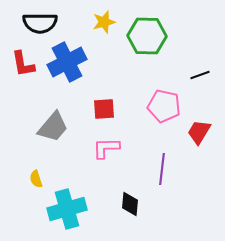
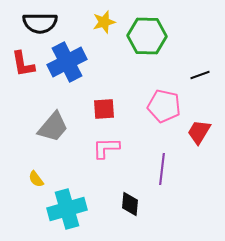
yellow semicircle: rotated 18 degrees counterclockwise
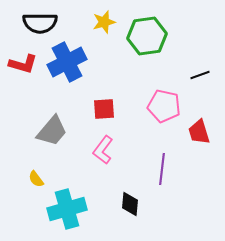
green hexagon: rotated 9 degrees counterclockwise
red L-shape: rotated 64 degrees counterclockwise
gray trapezoid: moved 1 px left, 4 px down
red trapezoid: rotated 48 degrees counterclockwise
pink L-shape: moved 3 px left, 2 px down; rotated 52 degrees counterclockwise
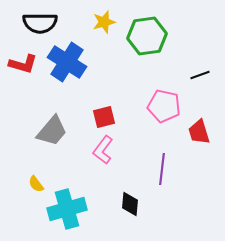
blue cross: rotated 30 degrees counterclockwise
red square: moved 8 px down; rotated 10 degrees counterclockwise
yellow semicircle: moved 5 px down
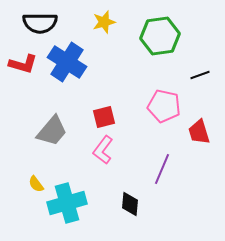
green hexagon: moved 13 px right
purple line: rotated 16 degrees clockwise
cyan cross: moved 6 px up
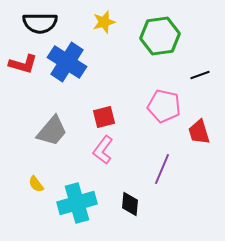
cyan cross: moved 10 px right
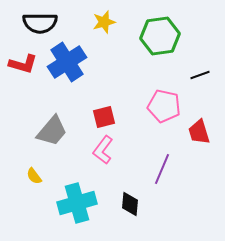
blue cross: rotated 24 degrees clockwise
yellow semicircle: moved 2 px left, 8 px up
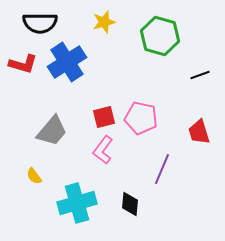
green hexagon: rotated 24 degrees clockwise
pink pentagon: moved 23 px left, 12 px down
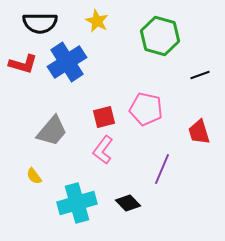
yellow star: moved 7 px left, 1 px up; rotated 30 degrees counterclockwise
pink pentagon: moved 5 px right, 9 px up
black diamond: moved 2 px left, 1 px up; rotated 50 degrees counterclockwise
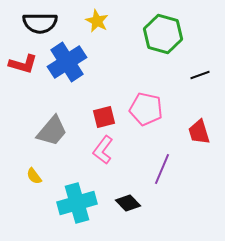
green hexagon: moved 3 px right, 2 px up
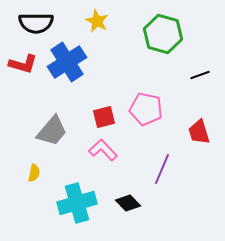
black semicircle: moved 4 px left
pink L-shape: rotated 100 degrees clockwise
yellow semicircle: moved 3 px up; rotated 132 degrees counterclockwise
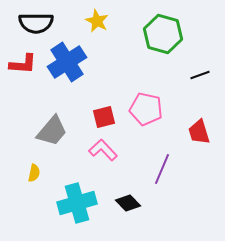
red L-shape: rotated 12 degrees counterclockwise
